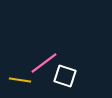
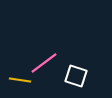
white square: moved 11 px right
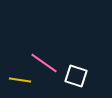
pink line: rotated 72 degrees clockwise
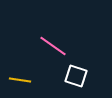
pink line: moved 9 px right, 17 px up
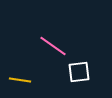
white square: moved 3 px right, 4 px up; rotated 25 degrees counterclockwise
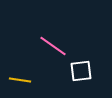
white square: moved 2 px right, 1 px up
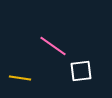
yellow line: moved 2 px up
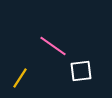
yellow line: rotated 65 degrees counterclockwise
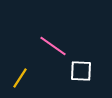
white square: rotated 10 degrees clockwise
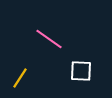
pink line: moved 4 px left, 7 px up
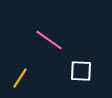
pink line: moved 1 px down
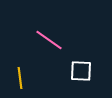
yellow line: rotated 40 degrees counterclockwise
